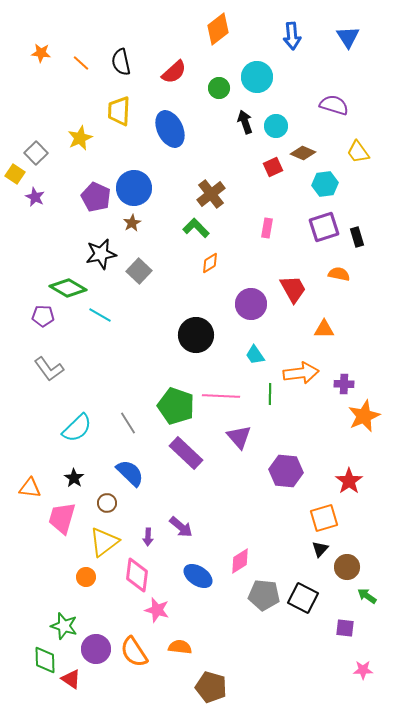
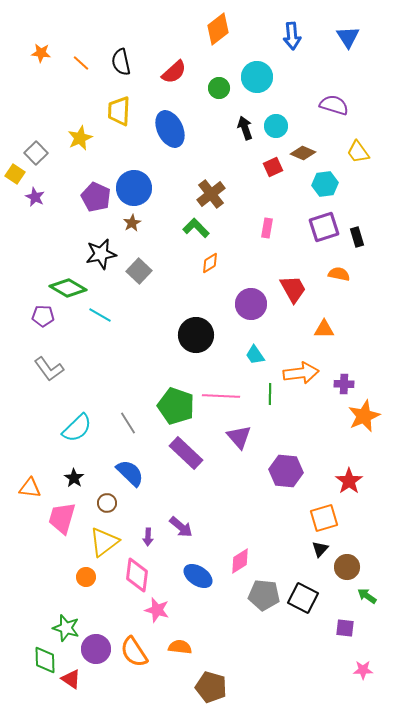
black arrow at (245, 122): moved 6 px down
green star at (64, 626): moved 2 px right, 2 px down
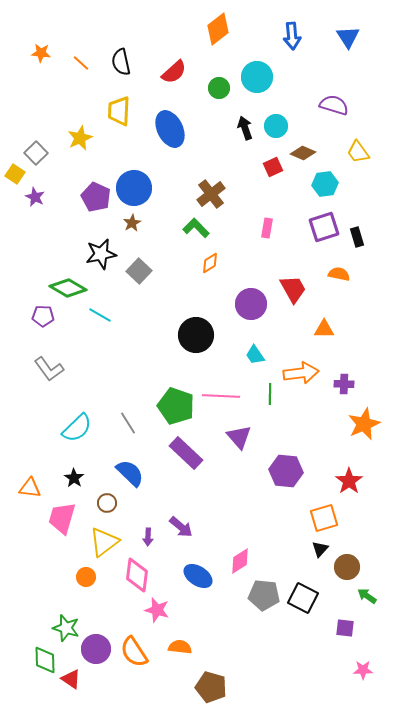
orange star at (364, 416): moved 8 px down
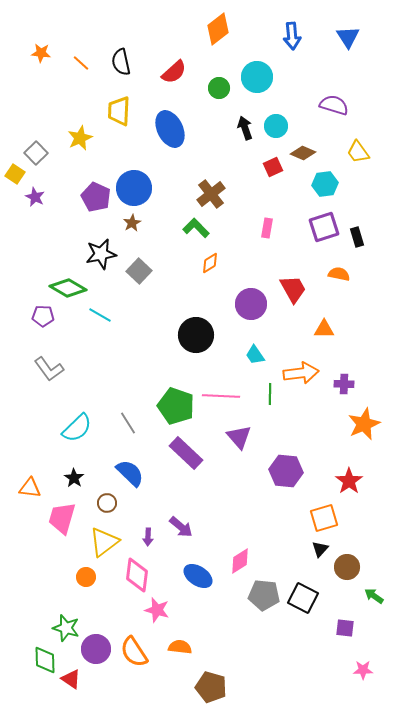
green arrow at (367, 596): moved 7 px right
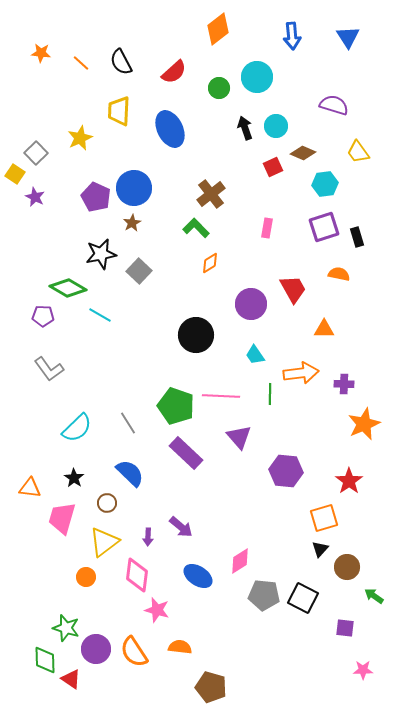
black semicircle at (121, 62): rotated 16 degrees counterclockwise
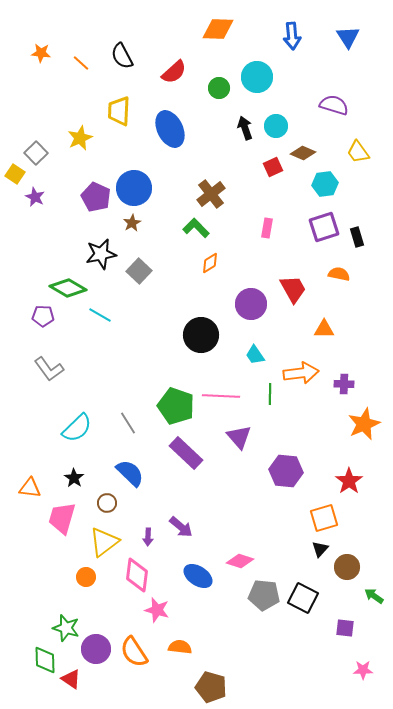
orange diamond at (218, 29): rotated 40 degrees clockwise
black semicircle at (121, 62): moved 1 px right, 6 px up
black circle at (196, 335): moved 5 px right
pink diamond at (240, 561): rotated 52 degrees clockwise
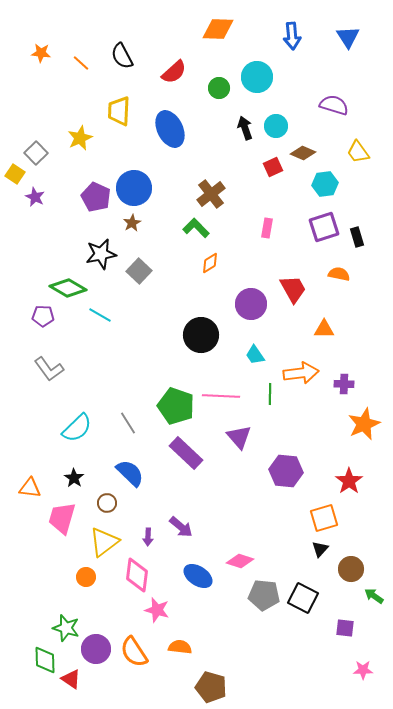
brown circle at (347, 567): moved 4 px right, 2 px down
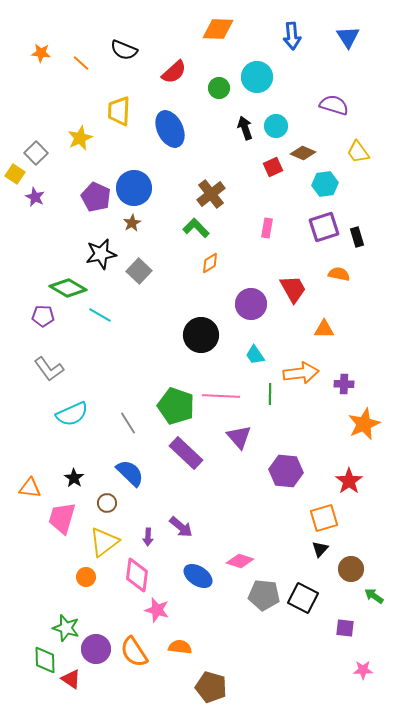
black semicircle at (122, 56): moved 2 px right, 6 px up; rotated 40 degrees counterclockwise
cyan semicircle at (77, 428): moved 5 px left, 14 px up; rotated 20 degrees clockwise
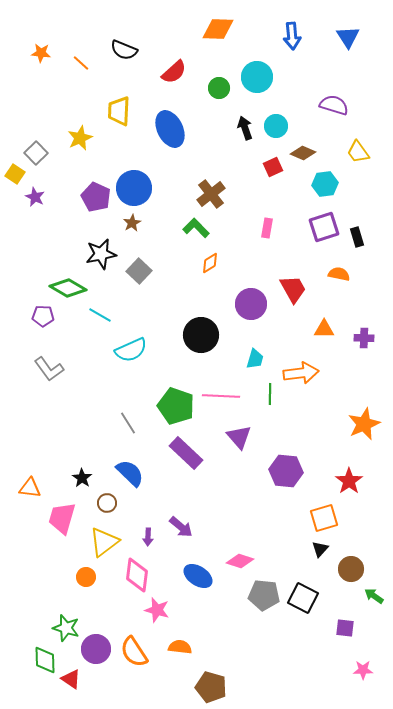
cyan trapezoid at (255, 355): moved 4 px down; rotated 130 degrees counterclockwise
purple cross at (344, 384): moved 20 px right, 46 px up
cyan semicircle at (72, 414): moved 59 px right, 64 px up
black star at (74, 478): moved 8 px right
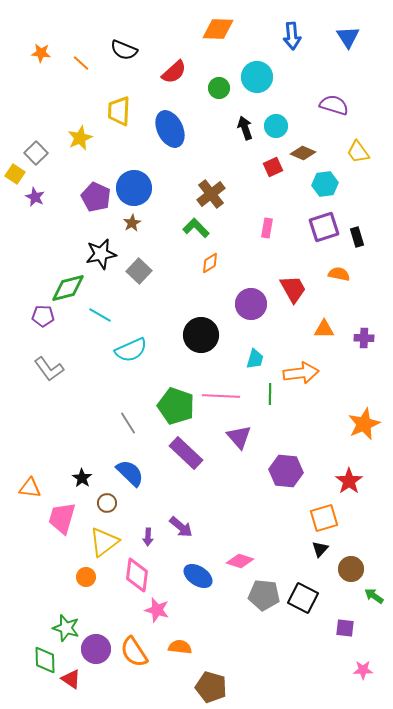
green diamond at (68, 288): rotated 45 degrees counterclockwise
